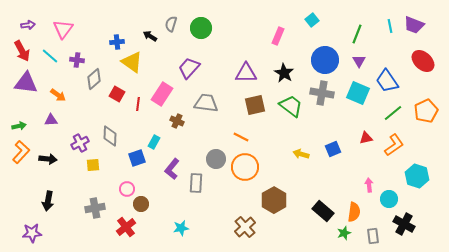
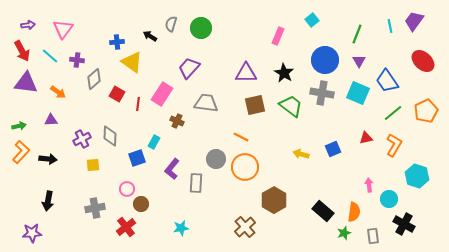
purple trapezoid at (414, 25): moved 4 px up; rotated 105 degrees clockwise
orange arrow at (58, 95): moved 3 px up
purple cross at (80, 143): moved 2 px right, 4 px up
orange L-shape at (394, 145): rotated 25 degrees counterclockwise
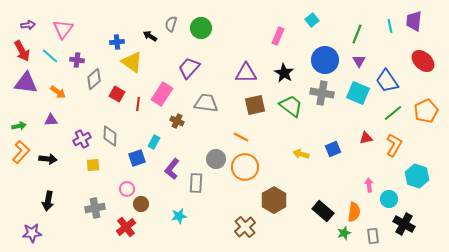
purple trapezoid at (414, 21): rotated 30 degrees counterclockwise
cyan star at (181, 228): moved 2 px left, 12 px up
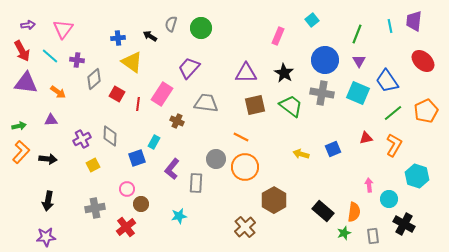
blue cross at (117, 42): moved 1 px right, 4 px up
yellow square at (93, 165): rotated 24 degrees counterclockwise
purple star at (32, 233): moved 14 px right, 4 px down
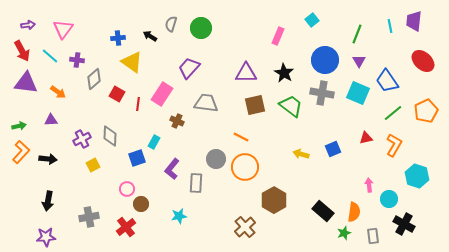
gray cross at (95, 208): moved 6 px left, 9 px down
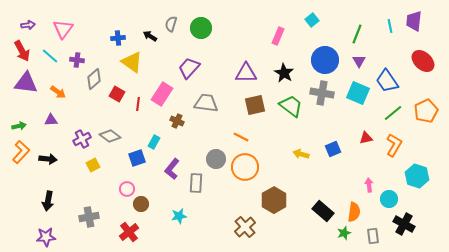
gray diamond at (110, 136): rotated 55 degrees counterclockwise
red cross at (126, 227): moved 3 px right, 5 px down
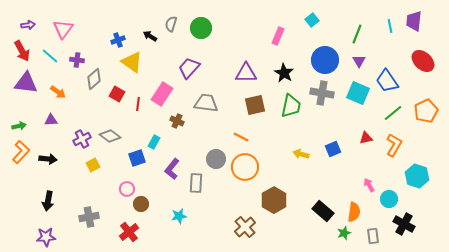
blue cross at (118, 38): moved 2 px down; rotated 16 degrees counterclockwise
green trapezoid at (291, 106): rotated 65 degrees clockwise
pink arrow at (369, 185): rotated 24 degrees counterclockwise
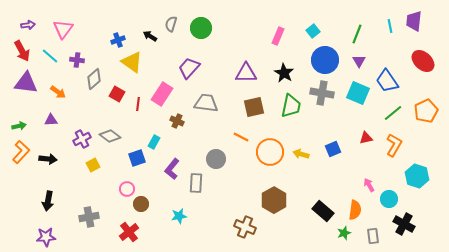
cyan square at (312, 20): moved 1 px right, 11 px down
brown square at (255, 105): moved 1 px left, 2 px down
orange circle at (245, 167): moved 25 px right, 15 px up
orange semicircle at (354, 212): moved 1 px right, 2 px up
brown cross at (245, 227): rotated 25 degrees counterclockwise
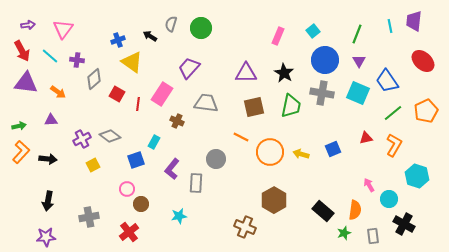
blue square at (137, 158): moved 1 px left, 2 px down
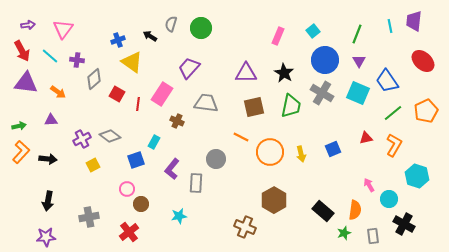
gray cross at (322, 93): rotated 20 degrees clockwise
yellow arrow at (301, 154): rotated 119 degrees counterclockwise
